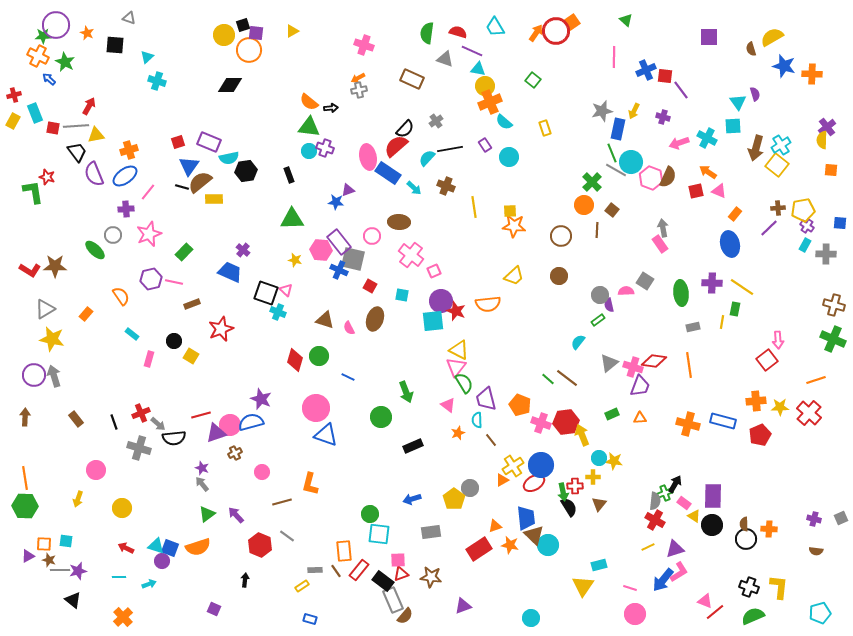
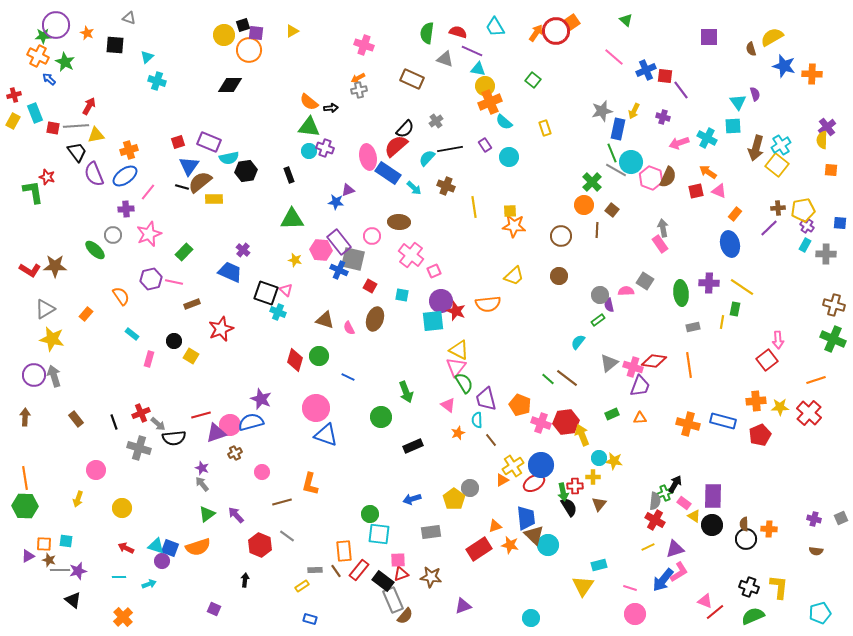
pink line at (614, 57): rotated 50 degrees counterclockwise
purple cross at (712, 283): moved 3 px left
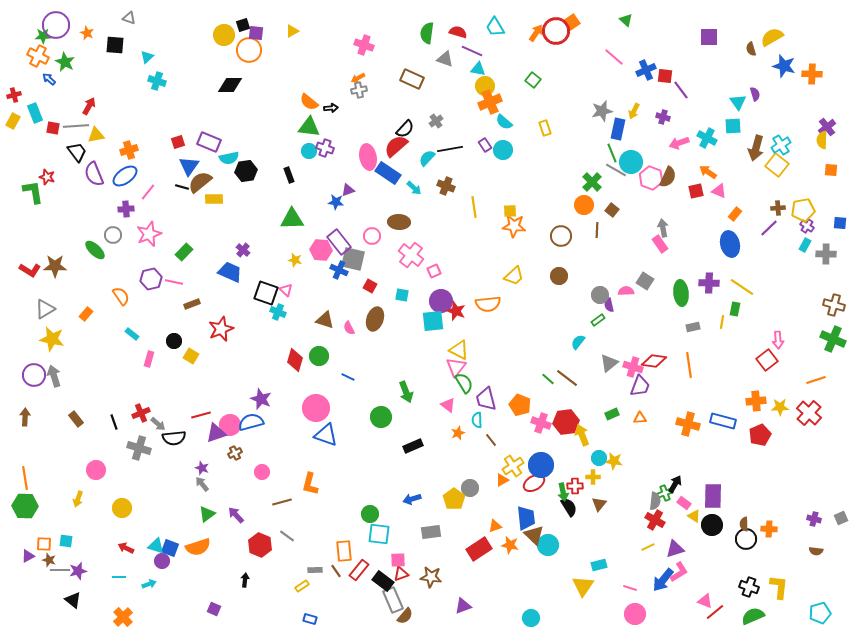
cyan circle at (509, 157): moved 6 px left, 7 px up
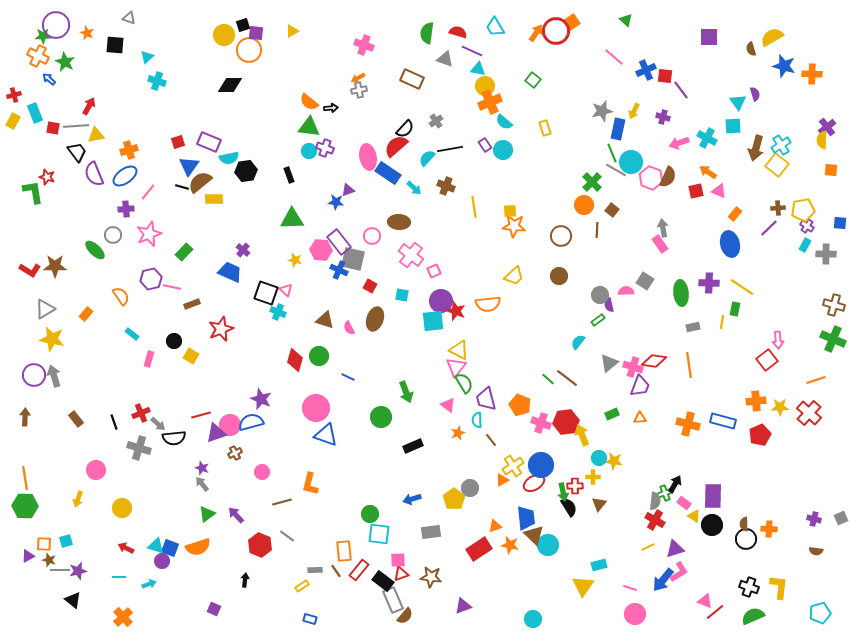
pink line at (174, 282): moved 2 px left, 5 px down
cyan square at (66, 541): rotated 24 degrees counterclockwise
cyan circle at (531, 618): moved 2 px right, 1 px down
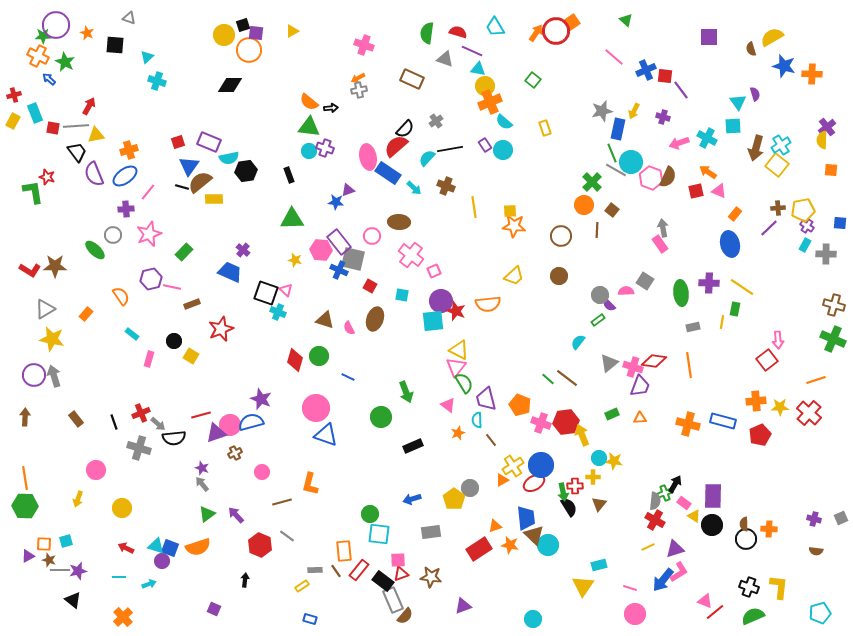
purple semicircle at (609, 305): rotated 32 degrees counterclockwise
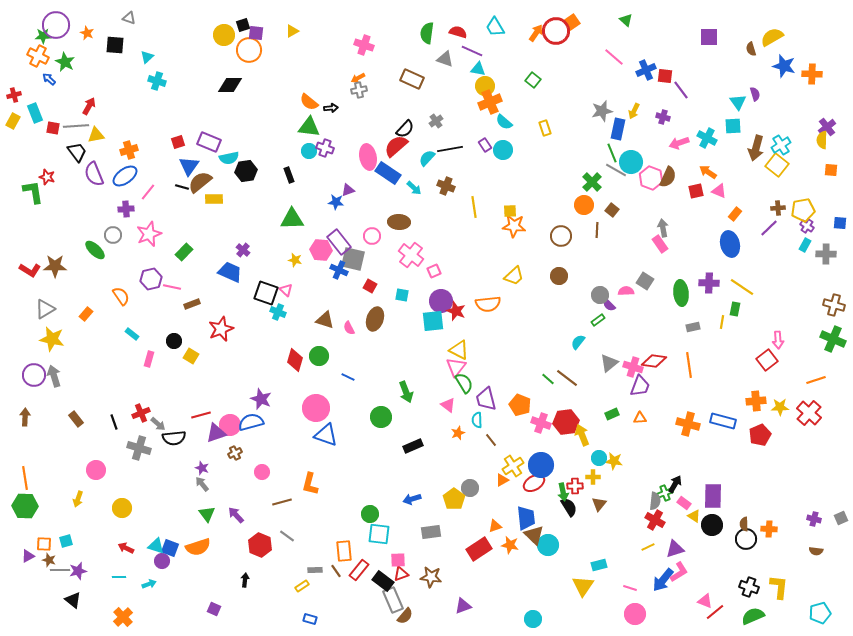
green triangle at (207, 514): rotated 30 degrees counterclockwise
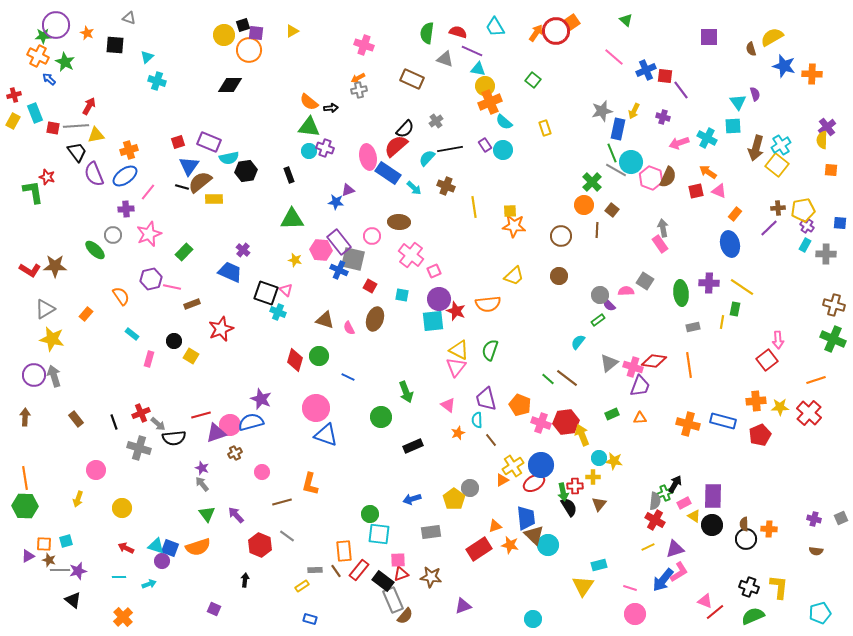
purple circle at (441, 301): moved 2 px left, 2 px up
green semicircle at (464, 383): moved 26 px right, 33 px up; rotated 130 degrees counterclockwise
pink rectangle at (684, 503): rotated 64 degrees counterclockwise
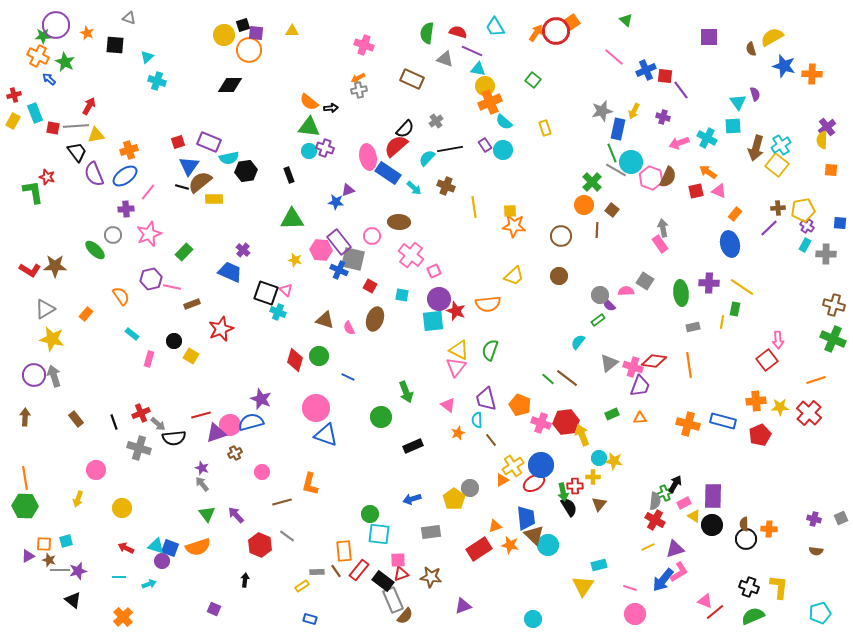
yellow triangle at (292, 31): rotated 32 degrees clockwise
gray rectangle at (315, 570): moved 2 px right, 2 px down
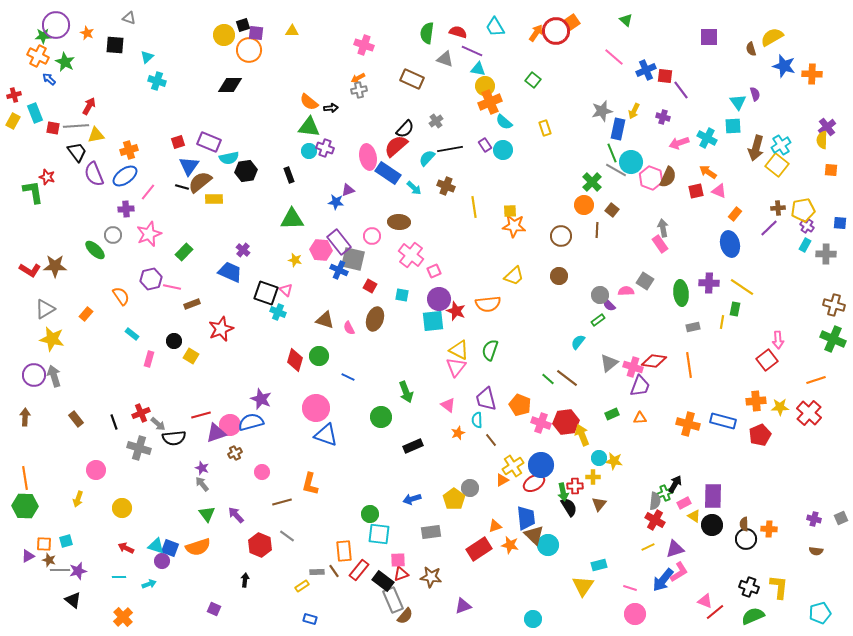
brown line at (336, 571): moved 2 px left
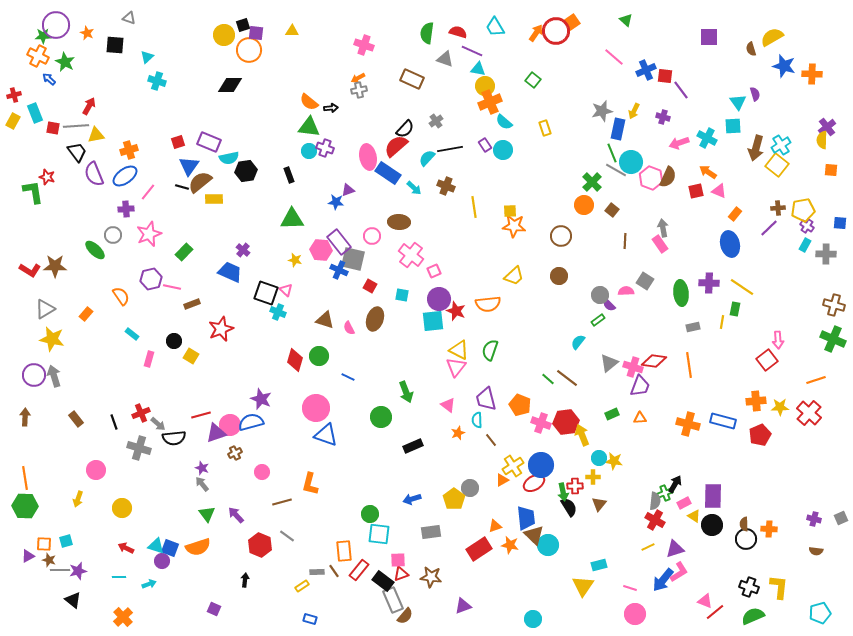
brown line at (597, 230): moved 28 px right, 11 px down
